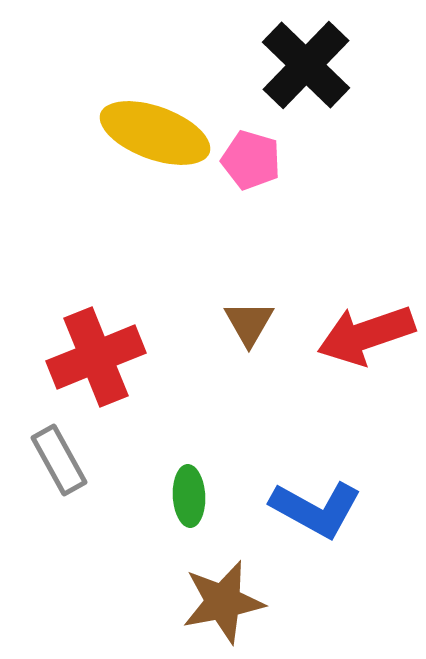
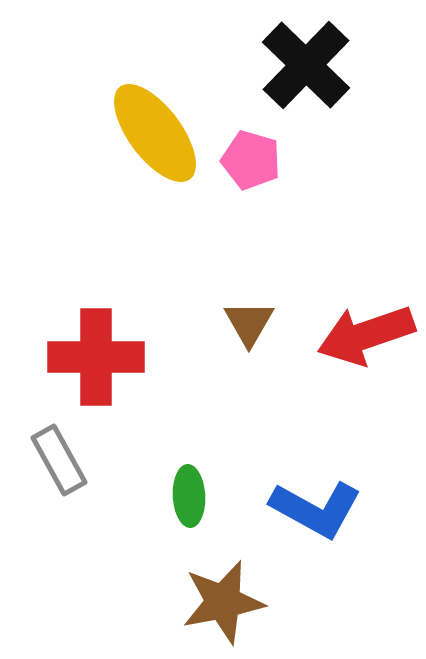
yellow ellipse: rotated 33 degrees clockwise
red cross: rotated 22 degrees clockwise
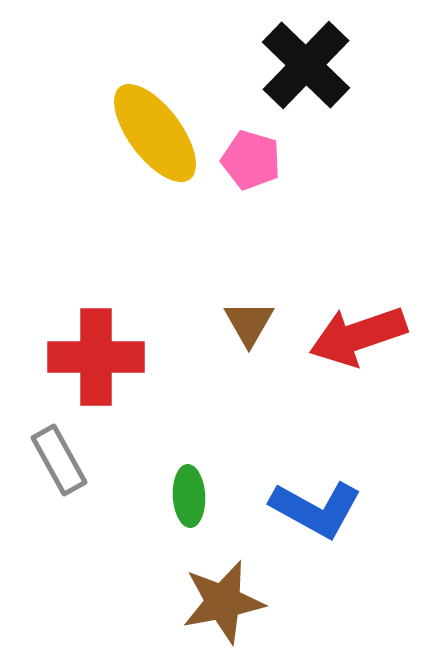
red arrow: moved 8 px left, 1 px down
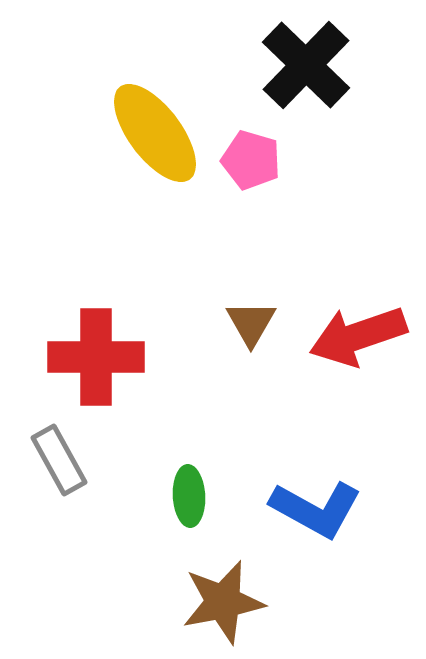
brown triangle: moved 2 px right
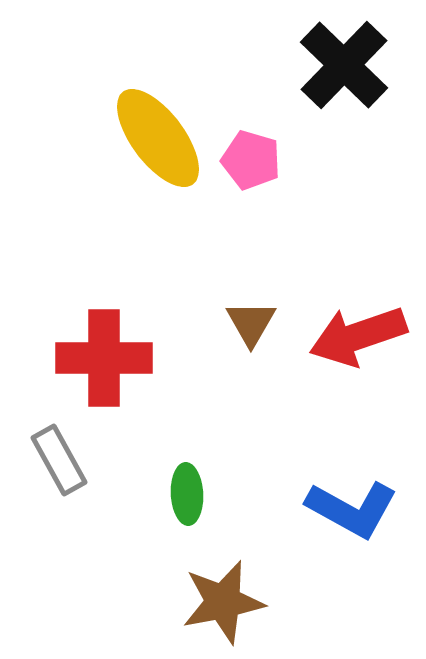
black cross: moved 38 px right
yellow ellipse: moved 3 px right, 5 px down
red cross: moved 8 px right, 1 px down
green ellipse: moved 2 px left, 2 px up
blue L-shape: moved 36 px right
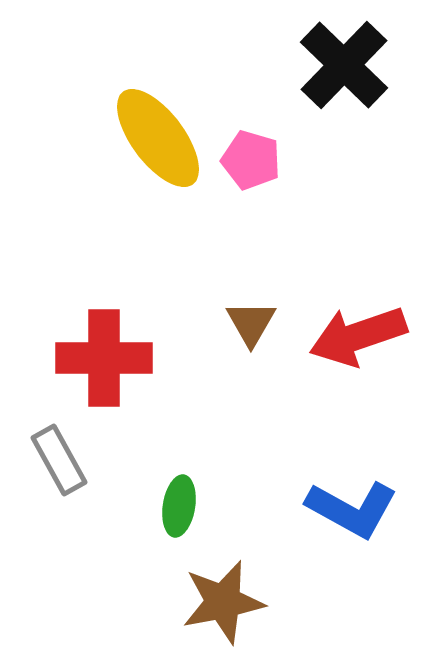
green ellipse: moved 8 px left, 12 px down; rotated 12 degrees clockwise
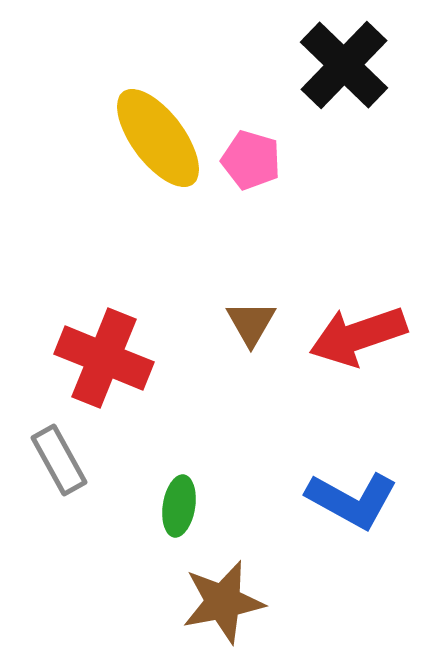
red cross: rotated 22 degrees clockwise
blue L-shape: moved 9 px up
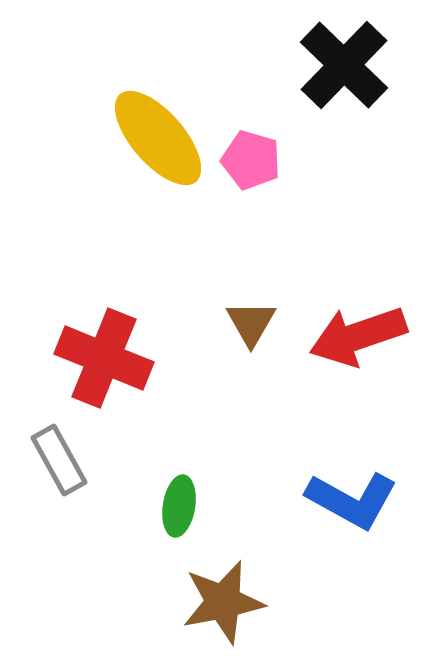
yellow ellipse: rotated 4 degrees counterclockwise
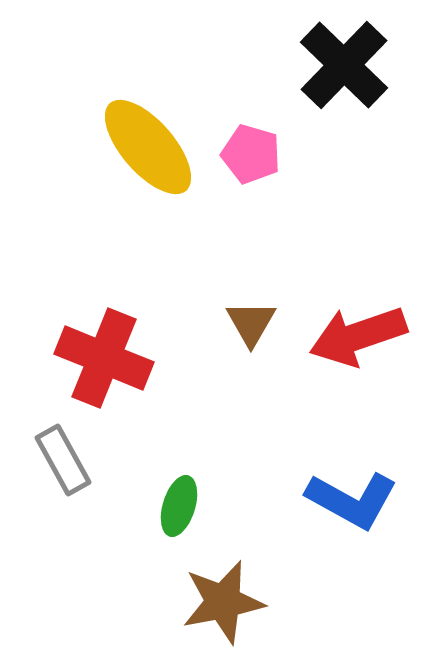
yellow ellipse: moved 10 px left, 9 px down
pink pentagon: moved 6 px up
gray rectangle: moved 4 px right
green ellipse: rotated 8 degrees clockwise
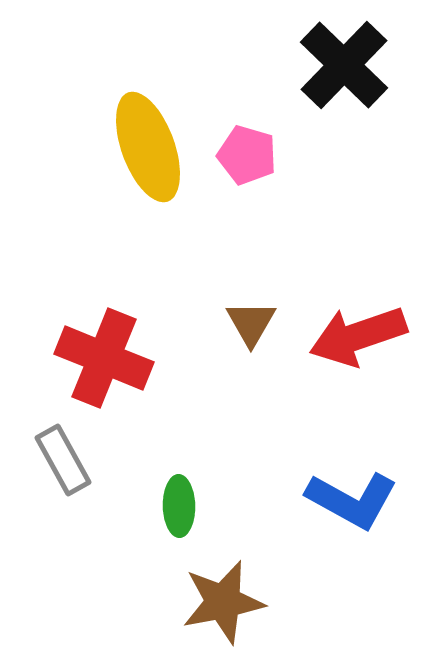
yellow ellipse: rotated 21 degrees clockwise
pink pentagon: moved 4 px left, 1 px down
green ellipse: rotated 18 degrees counterclockwise
